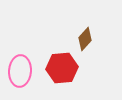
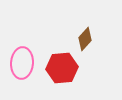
pink ellipse: moved 2 px right, 8 px up
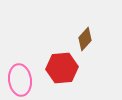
pink ellipse: moved 2 px left, 17 px down; rotated 12 degrees counterclockwise
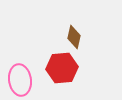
brown diamond: moved 11 px left, 2 px up; rotated 30 degrees counterclockwise
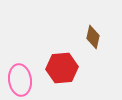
brown diamond: moved 19 px right
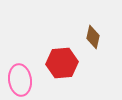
red hexagon: moved 5 px up
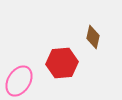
pink ellipse: moved 1 px left, 1 px down; rotated 40 degrees clockwise
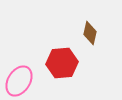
brown diamond: moved 3 px left, 4 px up
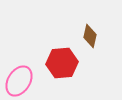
brown diamond: moved 3 px down
